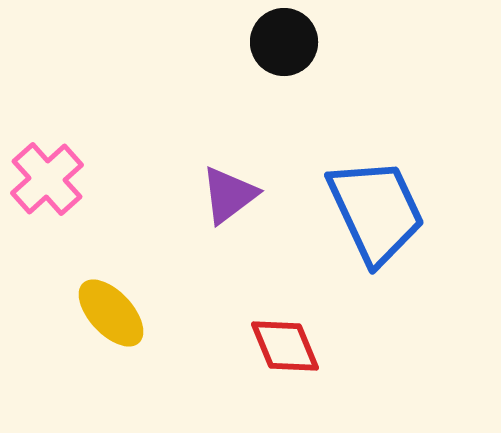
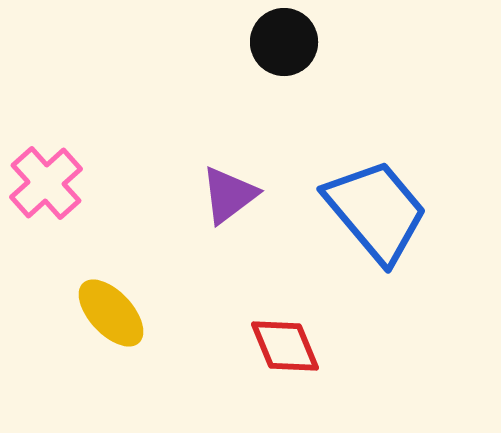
pink cross: moved 1 px left, 4 px down
blue trapezoid: rotated 15 degrees counterclockwise
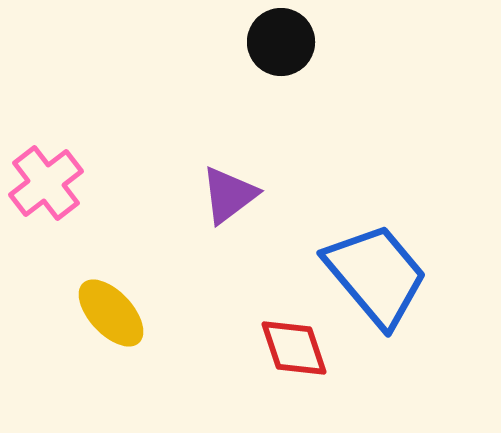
black circle: moved 3 px left
pink cross: rotated 4 degrees clockwise
blue trapezoid: moved 64 px down
red diamond: moved 9 px right, 2 px down; rotated 4 degrees clockwise
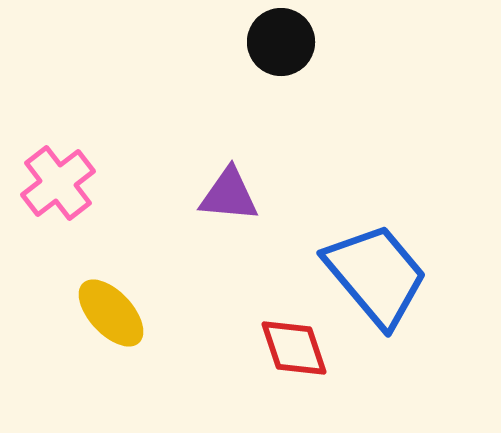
pink cross: moved 12 px right
purple triangle: rotated 42 degrees clockwise
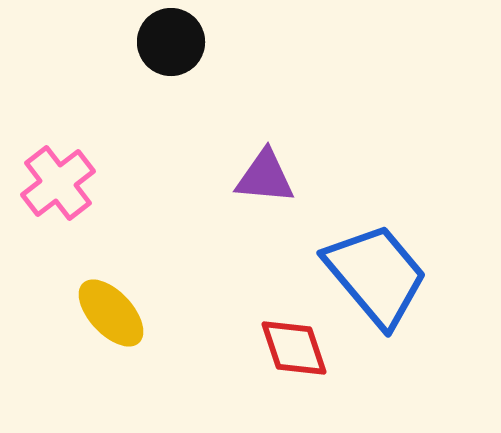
black circle: moved 110 px left
purple triangle: moved 36 px right, 18 px up
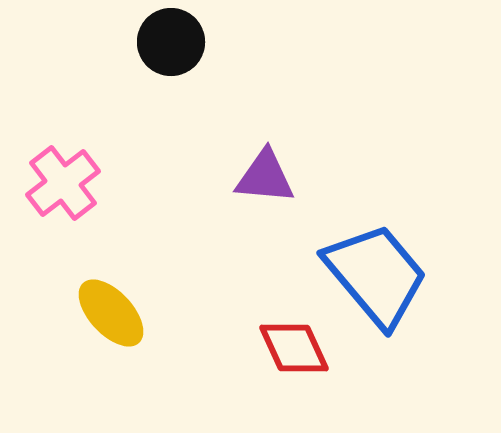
pink cross: moved 5 px right
red diamond: rotated 6 degrees counterclockwise
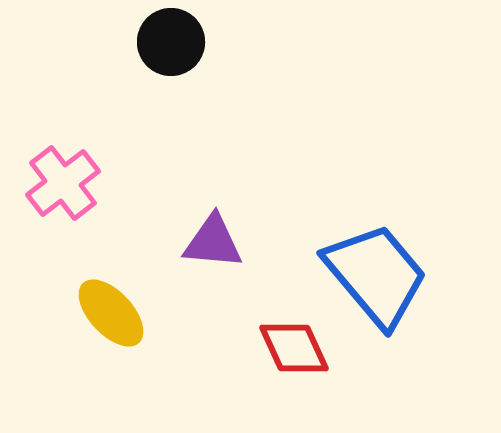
purple triangle: moved 52 px left, 65 px down
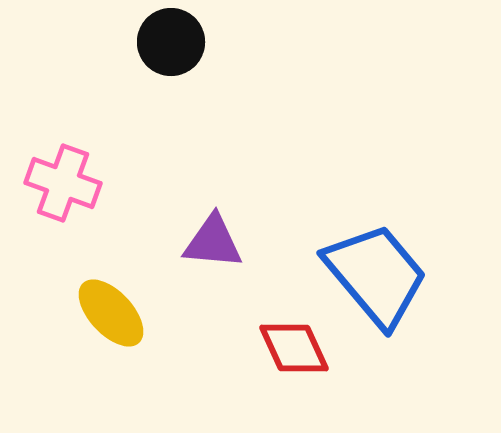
pink cross: rotated 32 degrees counterclockwise
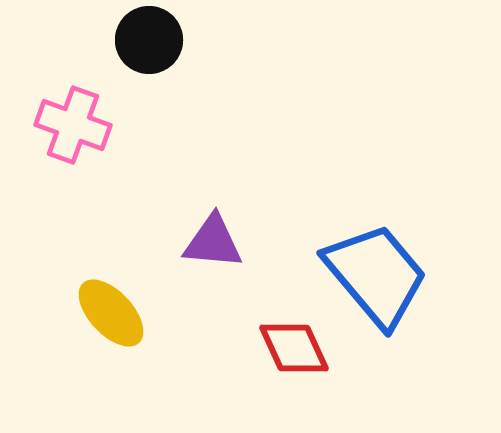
black circle: moved 22 px left, 2 px up
pink cross: moved 10 px right, 58 px up
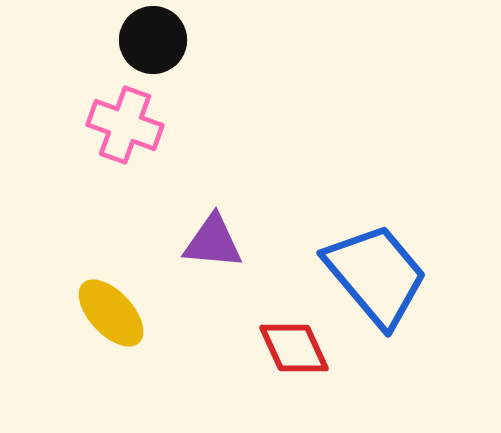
black circle: moved 4 px right
pink cross: moved 52 px right
